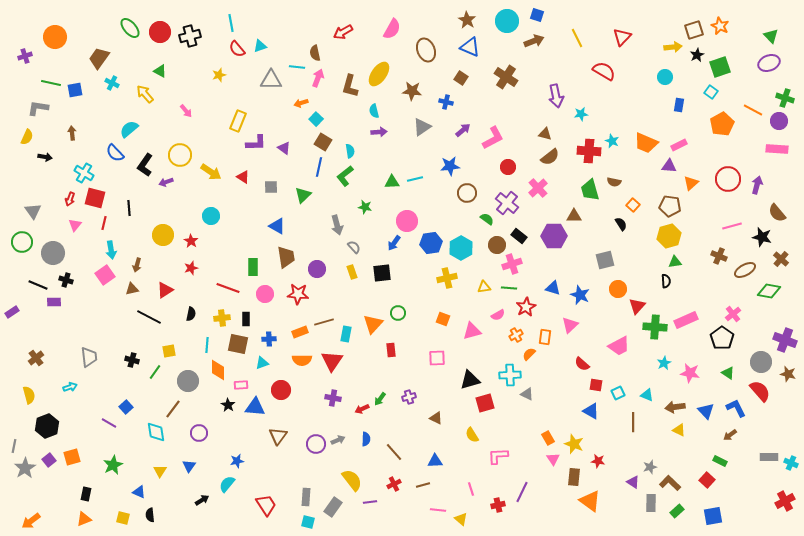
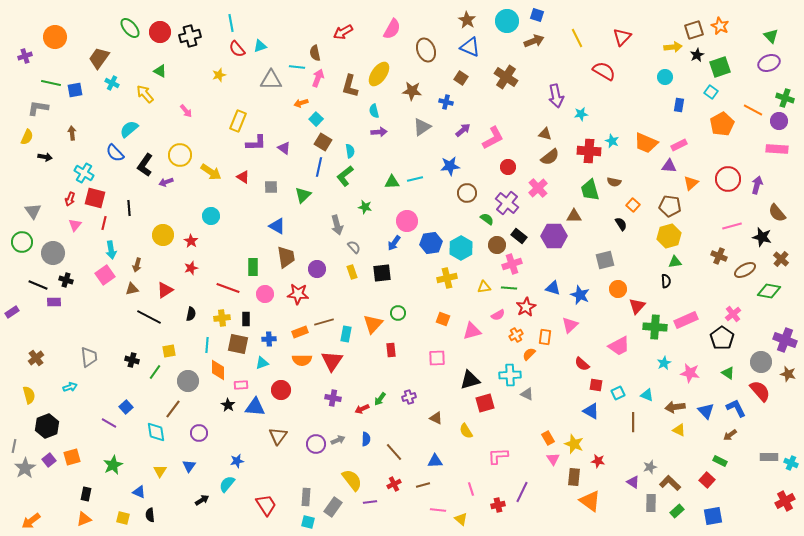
yellow semicircle at (472, 435): moved 6 px left, 4 px up
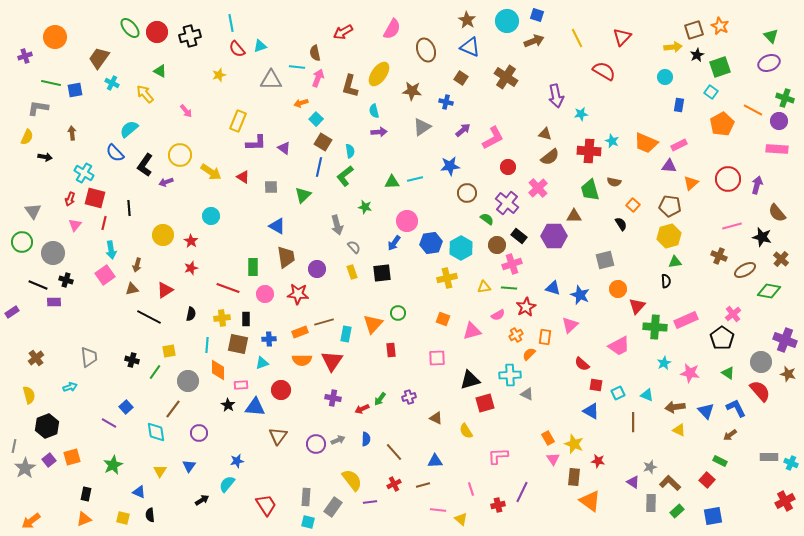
red circle at (160, 32): moved 3 px left
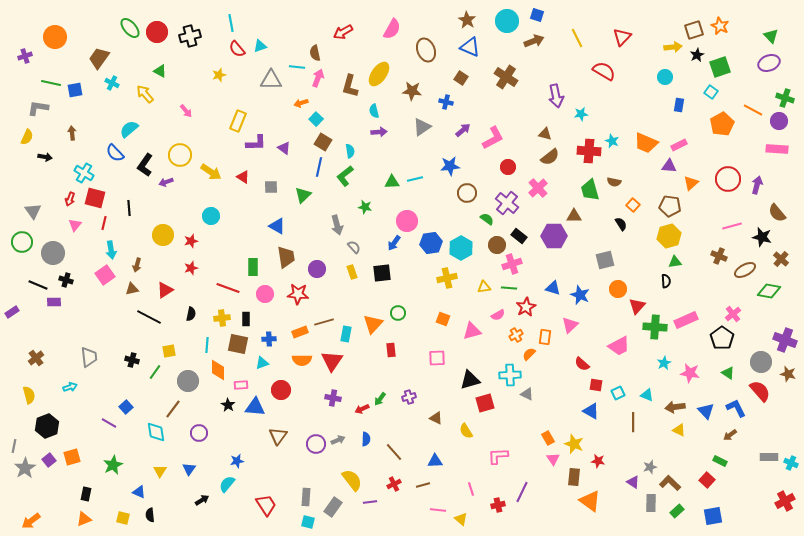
red star at (191, 241): rotated 24 degrees clockwise
blue triangle at (189, 466): moved 3 px down
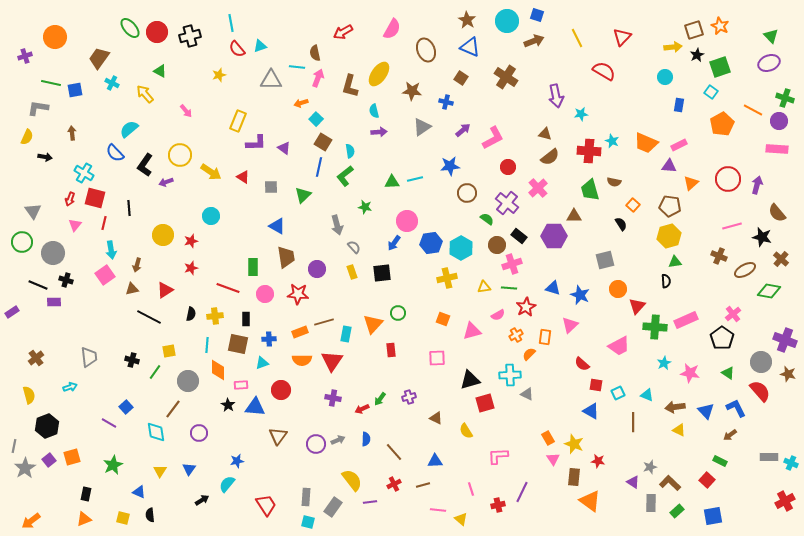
yellow cross at (222, 318): moved 7 px left, 2 px up
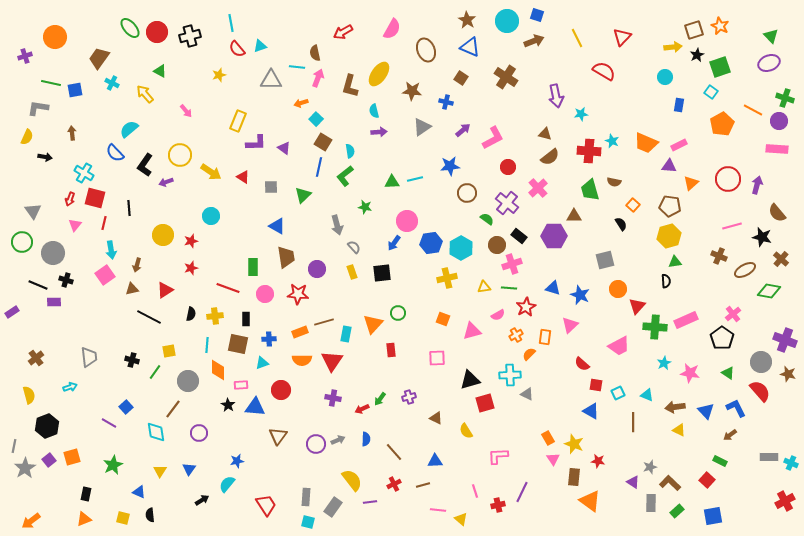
pink line at (471, 489): moved 4 px right, 2 px down
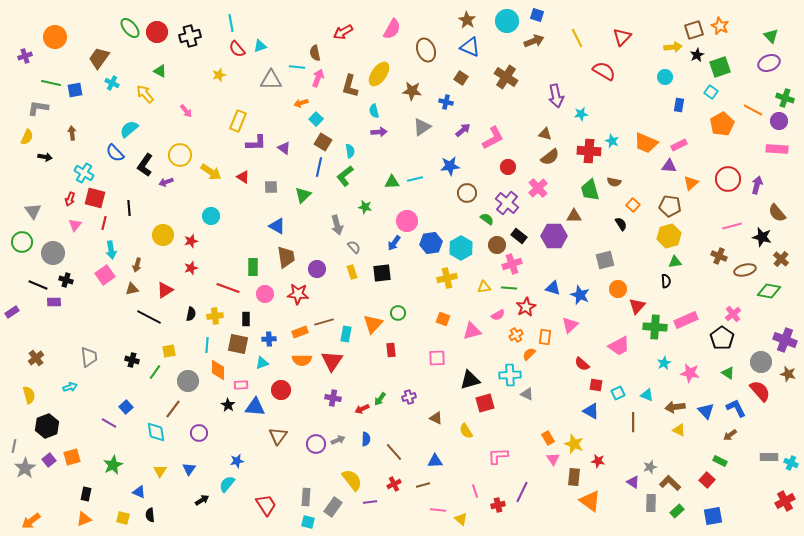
brown ellipse at (745, 270): rotated 15 degrees clockwise
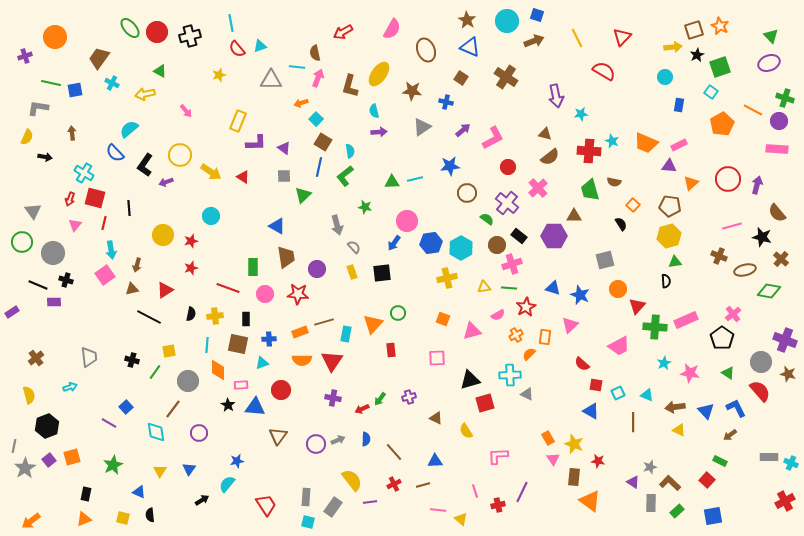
yellow arrow at (145, 94): rotated 60 degrees counterclockwise
gray square at (271, 187): moved 13 px right, 11 px up
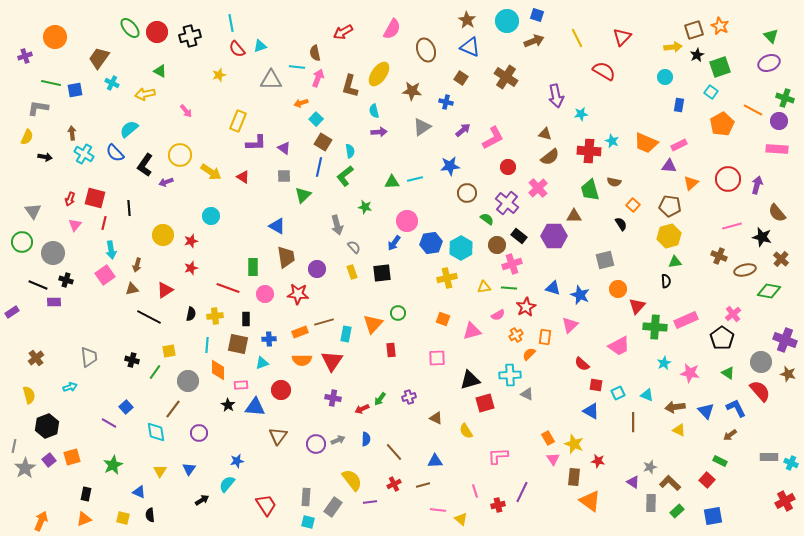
cyan cross at (84, 173): moved 19 px up
orange arrow at (31, 521): moved 10 px right; rotated 150 degrees clockwise
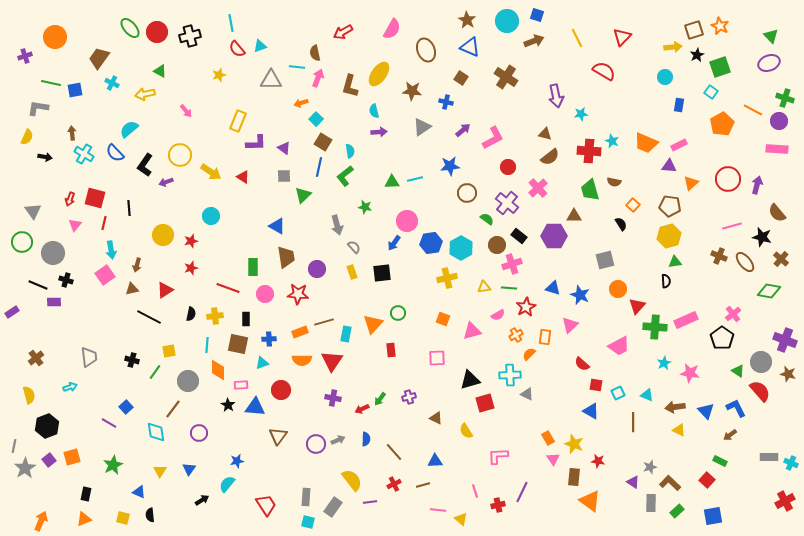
brown ellipse at (745, 270): moved 8 px up; rotated 65 degrees clockwise
green triangle at (728, 373): moved 10 px right, 2 px up
